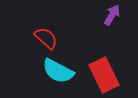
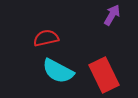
red semicircle: rotated 55 degrees counterclockwise
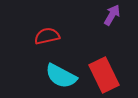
red semicircle: moved 1 px right, 2 px up
cyan semicircle: moved 3 px right, 5 px down
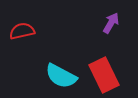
purple arrow: moved 1 px left, 8 px down
red semicircle: moved 25 px left, 5 px up
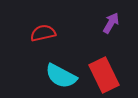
red semicircle: moved 21 px right, 2 px down
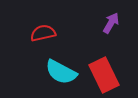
cyan semicircle: moved 4 px up
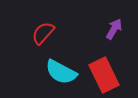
purple arrow: moved 3 px right, 6 px down
red semicircle: rotated 35 degrees counterclockwise
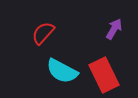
cyan semicircle: moved 1 px right, 1 px up
